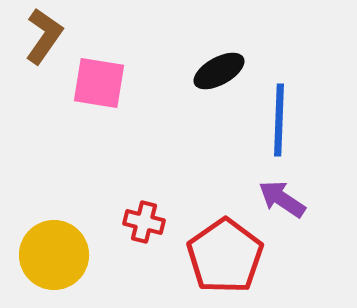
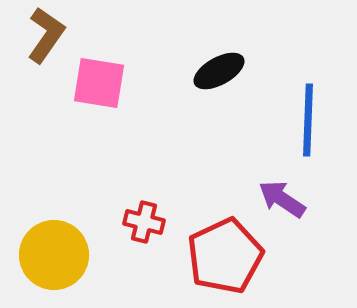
brown L-shape: moved 2 px right, 1 px up
blue line: moved 29 px right
red pentagon: rotated 10 degrees clockwise
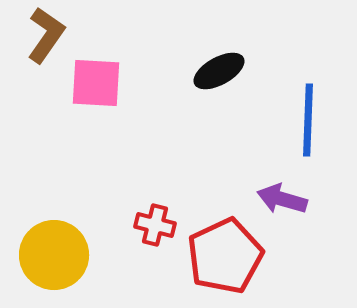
pink square: moved 3 px left; rotated 6 degrees counterclockwise
purple arrow: rotated 18 degrees counterclockwise
red cross: moved 11 px right, 3 px down
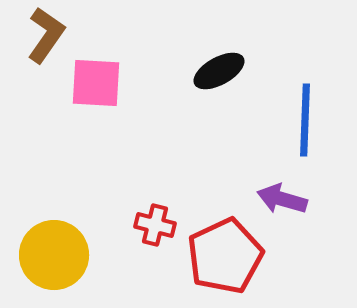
blue line: moved 3 px left
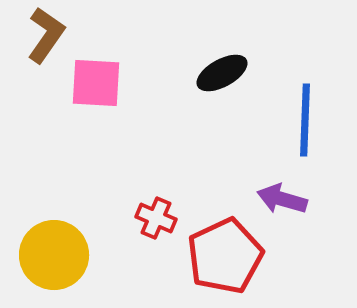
black ellipse: moved 3 px right, 2 px down
red cross: moved 1 px right, 7 px up; rotated 9 degrees clockwise
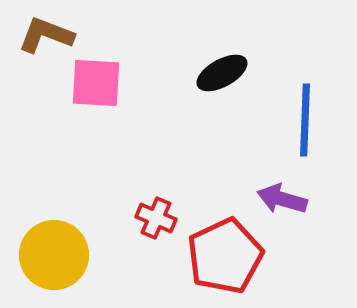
brown L-shape: rotated 104 degrees counterclockwise
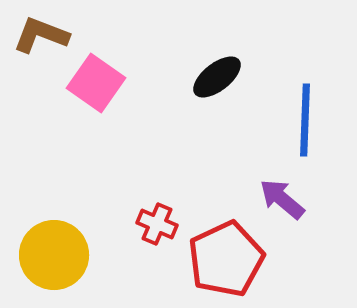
brown L-shape: moved 5 px left
black ellipse: moved 5 px left, 4 px down; rotated 9 degrees counterclockwise
pink square: rotated 32 degrees clockwise
purple arrow: rotated 24 degrees clockwise
red cross: moved 1 px right, 6 px down
red pentagon: moved 1 px right, 3 px down
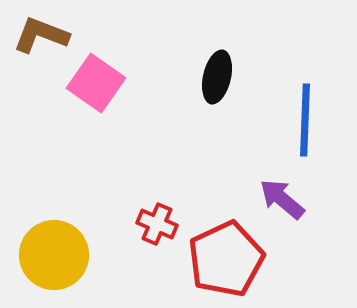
black ellipse: rotated 39 degrees counterclockwise
